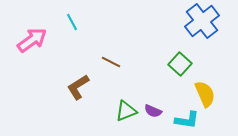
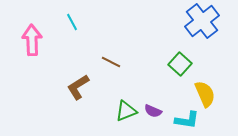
pink arrow: rotated 56 degrees counterclockwise
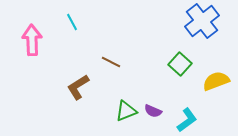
yellow semicircle: moved 11 px right, 13 px up; rotated 88 degrees counterclockwise
cyan L-shape: rotated 45 degrees counterclockwise
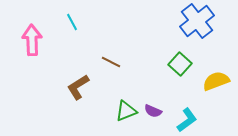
blue cross: moved 5 px left
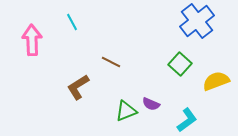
purple semicircle: moved 2 px left, 7 px up
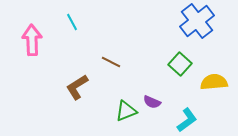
yellow semicircle: moved 2 px left, 1 px down; rotated 16 degrees clockwise
brown L-shape: moved 1 px left
purple semicircle: moved 1 px right, 2 px up
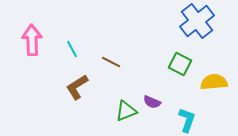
cyan line: moved 27 px down
green square: rotated 15 degrees counterclockwise
cyan L-shape: rotated 35 degrees counterclockwise
